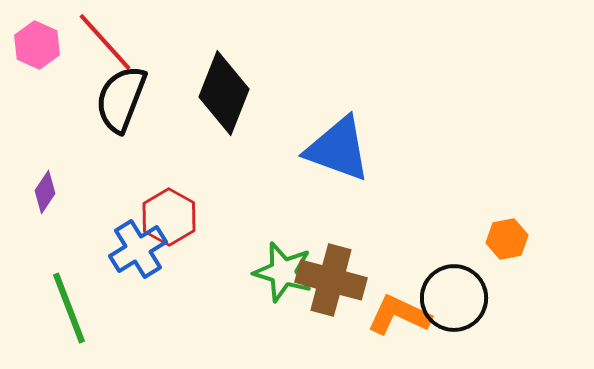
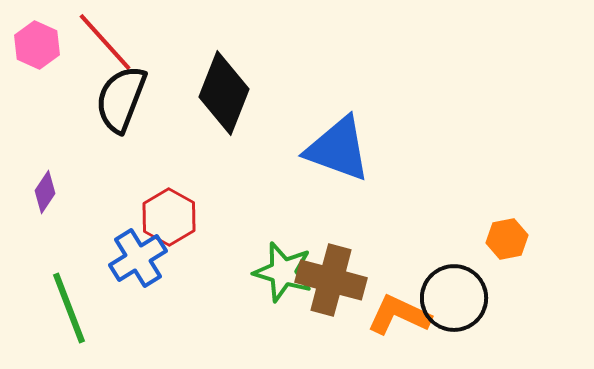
blue cross: moved 9 px down
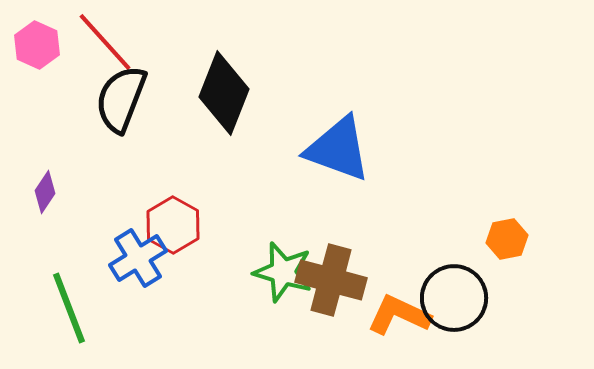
red hexagon: moved 4 px right, 8 px down
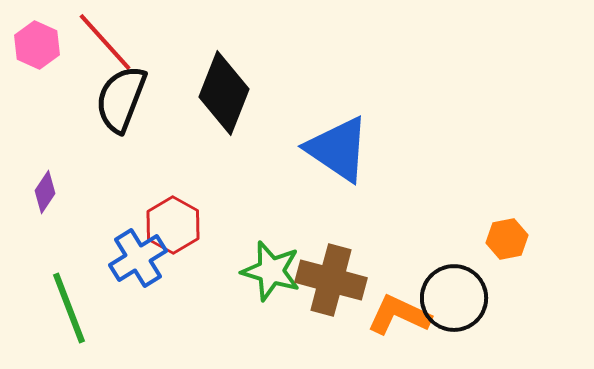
blue triangle: rotated 14 degrees clockwise
green star: moved 12 px left, 1 px up
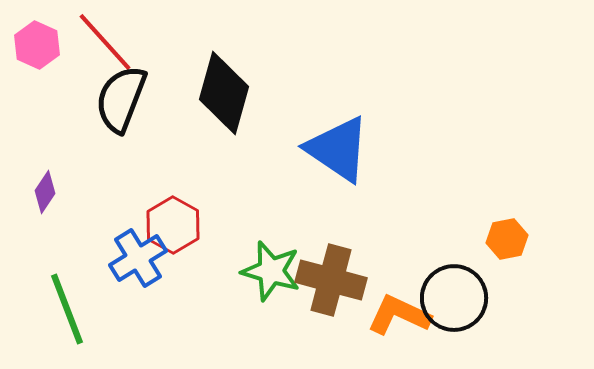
black diamond: rotated 6 degrees counterclockwise
green line: moved 2 px left, 1 px down
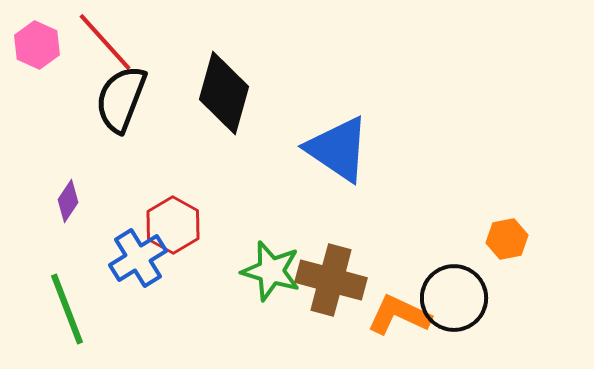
purple diamond: moved 23 px right, 9 px down
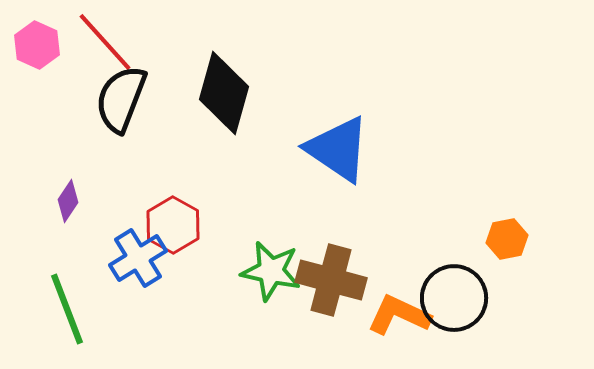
green star: rotated 4 degrees counterclockwise
